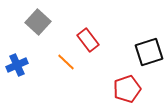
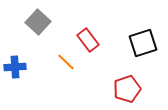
black square: moved 6 px left, 9 px up
blue cross: moved 2 px left, 2 px down; rotated 20 degrees clockwise
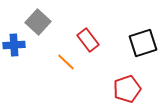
blue cross: moved 1 px left, 22 px up
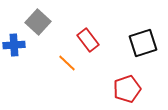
orange line: moved 1 px right, 1 px down
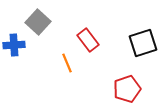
orange line: rotated 24 degrees clockwise
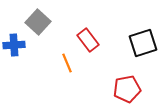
red pentagon: rotated 8 degrees clockwise
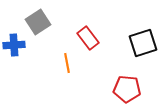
gray square: rotated 15 degrees clockwise
red rectangle: moved 2 px up
orange line: rotated 12 degrees clockwise
red pentagon: rotated 16 degrees clockwise
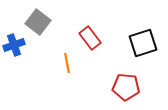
gray square: rotated 20 degrees counterclockwise
red rectangle: moved 2 px right
blue cross: rotated 15 degrees counterclockwise
red pentagon: moved 1 px left, 2 px up
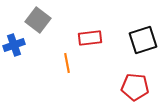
gray square: moved 2 px up
red rectangle: rotated 60 degrees counterclockwise
black square: moved 3 px up
red pentagon: moved 9 px right
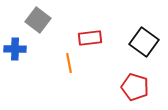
black square: moved 1 px right, 2 px down; rotated 36 degrees counterclockwise
blue cross: moved 1 px right, 4 px down; rotated 20 degrees clockwise
orange line: moved 2 px right
red pentagon: rotated 12 degrees clockwise
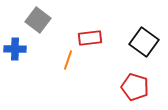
orange line: moved 1 px left, 3 px up; rotated 30 degrees clockwise
